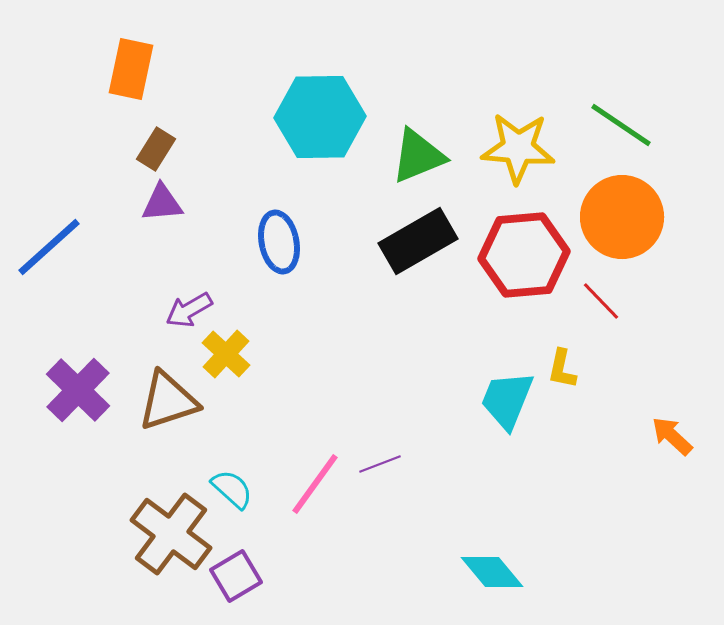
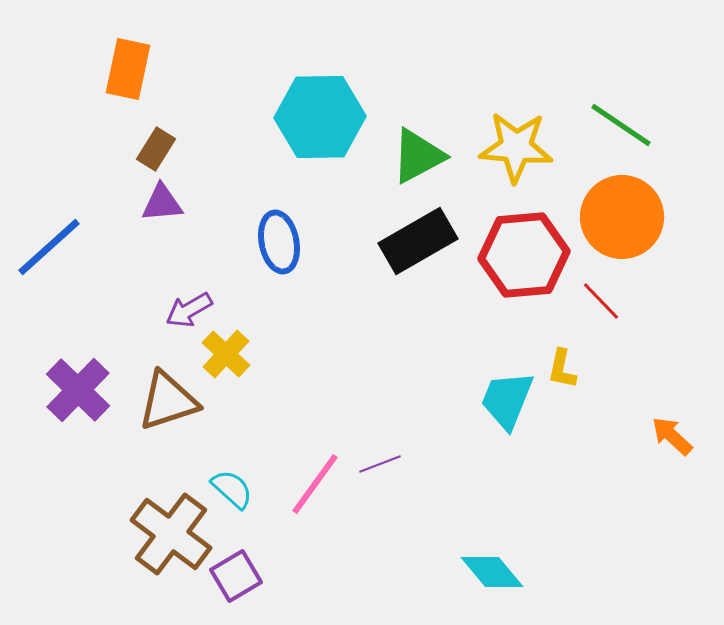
orange rectangle: moved 3 px left
yellow star: moved 2 px left, 1 px up
green triangle: rotated 6 degrees counterclockwise
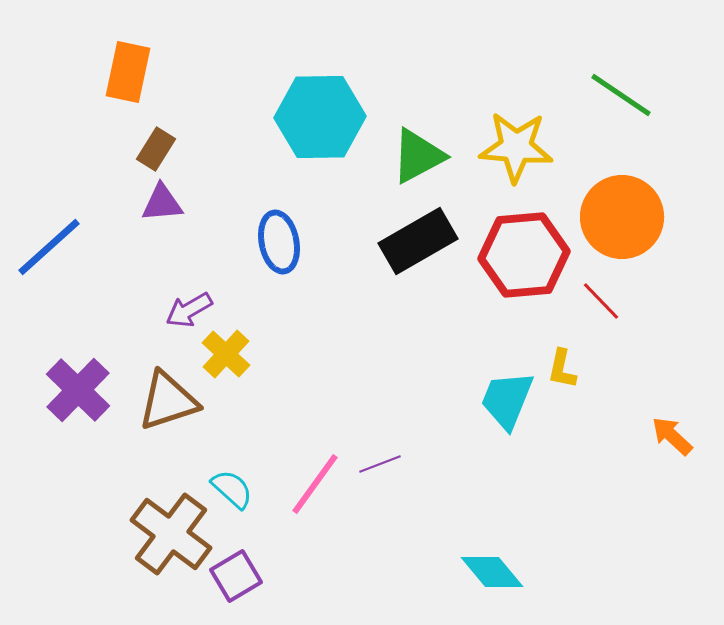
orange rectangle: moved 3 px down
green line: moved 30 px up
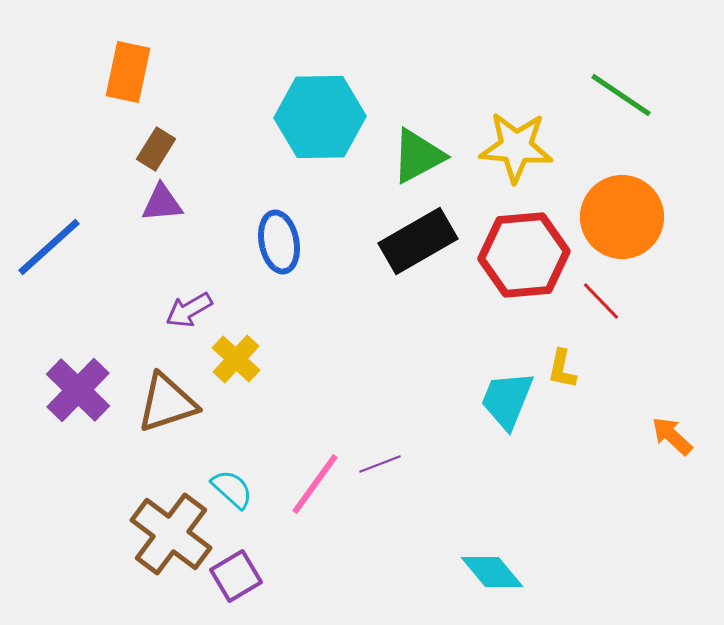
yellow cross: moved 10 px right, 5 px down
brown triangle: moved 1 px left, 2 px down
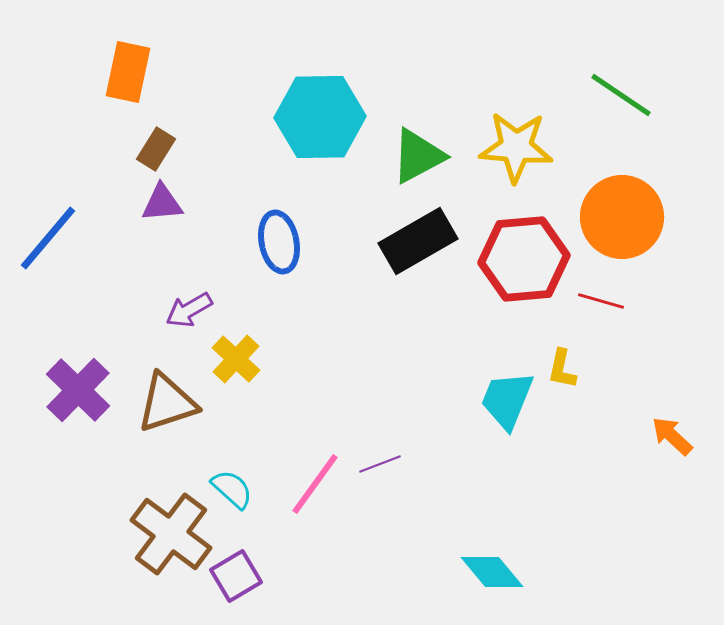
blue line: moved 1 px left, 9 px up; rotated 8 degrees counterclockwise
red hexagon: moved 4 px down
red line: rotated 30 degrees counterclockwise
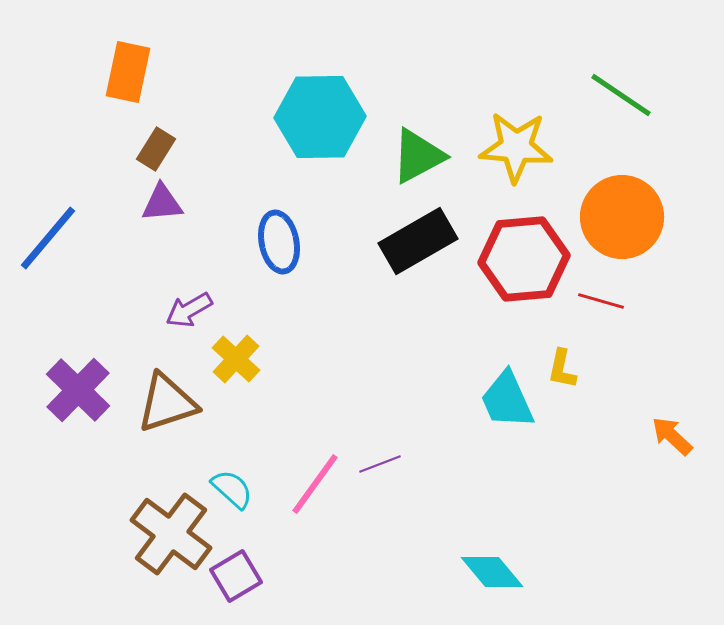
cyan trapezoid: rotated 46 degrees counterclockwise
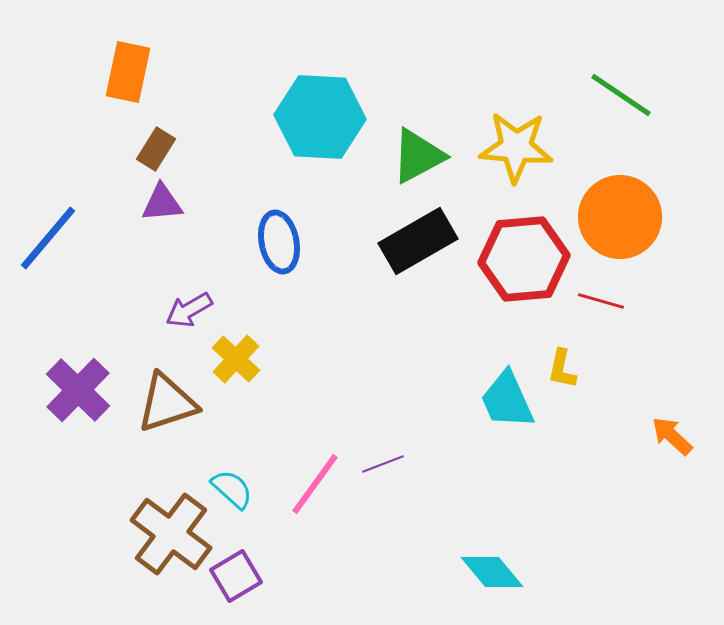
cyan hexagon: rotated 4 degrees clockwise
orange circle: moved 2 px left
purple line: moved 3 px right
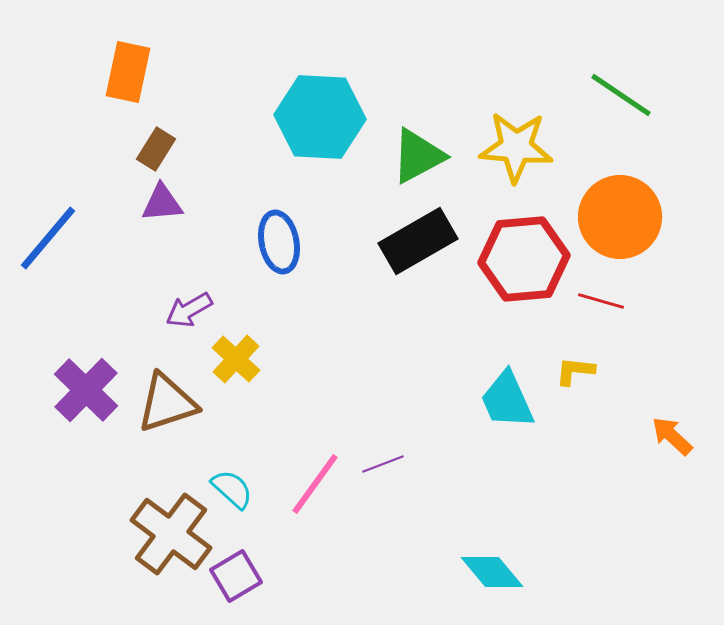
yellow L-shape: moved 13 px right, 2 px down; rotated 84 degrees clockwise
purple cross: moved 8 px right
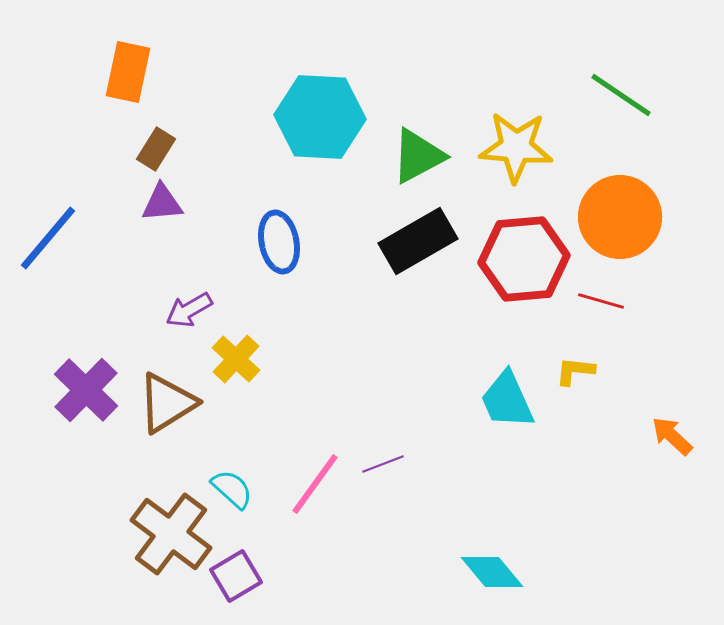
brown triangle: rotated 14 degrees counterclockwise
